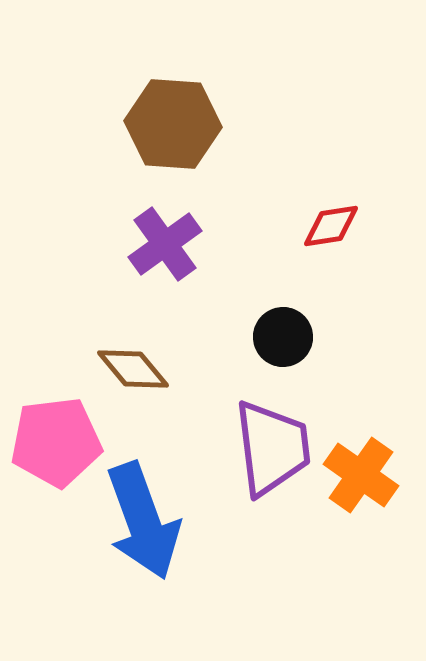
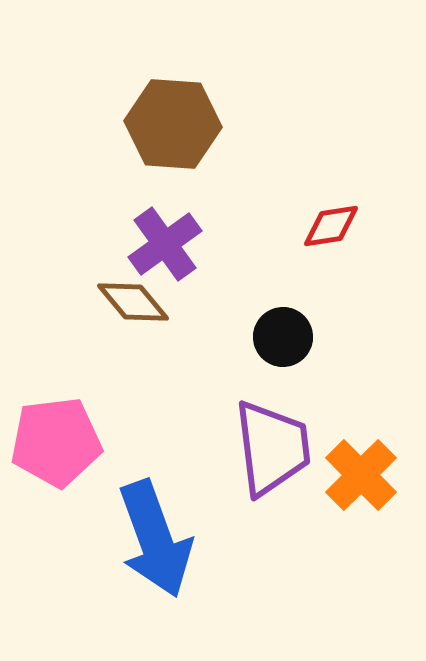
brown diamond: moved 67 px up
orange cross: rotated 10 degrees clockwise
blue arrow: moved 12 px right, 18 px down
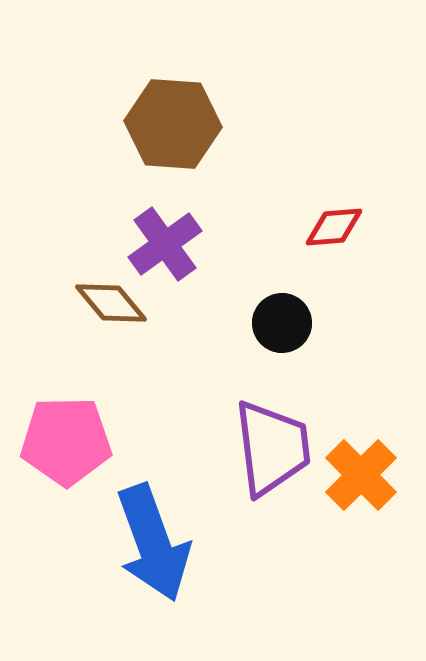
red diamond: moved 3 px right, 1 px down; rotated 4 degrees clockwise
brown diamond: moved 22 px left, 1 px down
black circle: moved 1 px left, 14 px up
pink pentagon: moved 10 px right, 1 px up; rotated 6 degrees clockwise
blue arrow: moved 2 px left, 4 px down
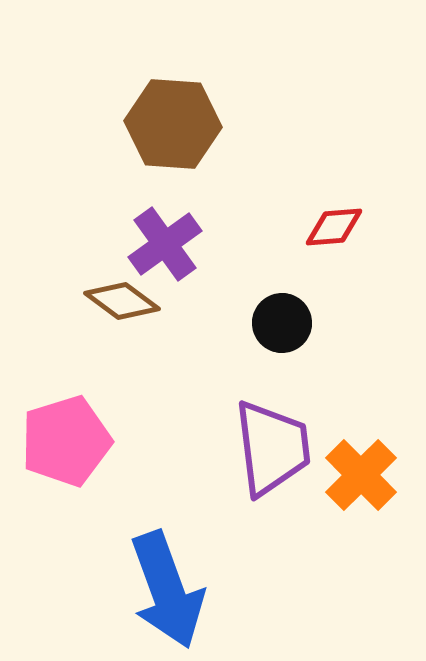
brown diamond: moved 11 px right, 2 px up; rotated 14 degrees counterclockwise
pink pentagon: rotated 16 degrees counterclockwise
blue arrow: moved 14 px right, 47 px down
